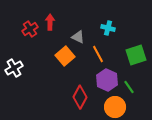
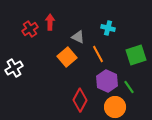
orange square: moved 2 px right, 1 px down
purple hexagon: moved 1 px down
red diamond: moved 3 px down
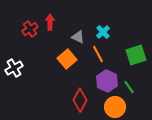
cyan cross: moved 5 px left, 4 px down; rotated 32 degrees clockwise
orange square: moved 2 px down
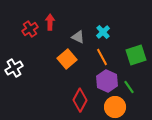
orange line: moved 4 px right, 3 px down
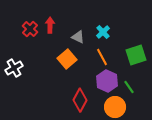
red arrow: moved 3 px down
red cross: rotated 14 degrees counterclockwise
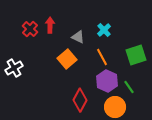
cyan cross: moved 1 px right, 2 px up
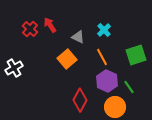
red arrow: rotated 35 degrees counterclockwise
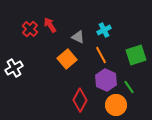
cyan cross: rotated 16 degrees clockwise
orange line: moved 1 px left, 2 px up
purple hexagon: moved 1 px left, 1 px up
orange circle: moved 1 px right, 2 px up
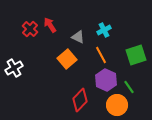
red diamond: rotated 15 degrees clockwise
orange circle: moved 1 px right
